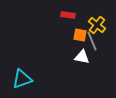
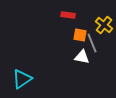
yellow cross: moved 7 px right
gray line: moved 2 px down
cyan triangle: rotated 15 degrees counterclockwise
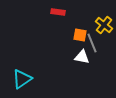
red rectangle: moved 10 px left, 3 px up
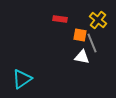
red rectangle: moved 2 px right, 7 px down
yellow cross: moved 6 px left, 5 px up
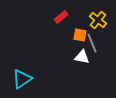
red rectangle: moved 1 px right, 2 px up; rotated 48 degrees counterclockwise
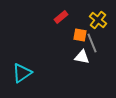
cyan triangle: moved 6 px up
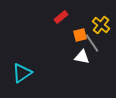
yellow cross: moved 3 px right, 5 px down
orange square: rotated 24 degrees counterclockwise
gray line: rotated 12 degrees counterclockwise
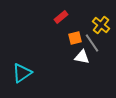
orange square: moved 5 px left, 3 px down
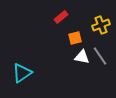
yellow cross: rotated 30 degrees clockwise
gray line: moved 8 px right, 13 px down
